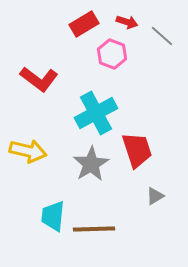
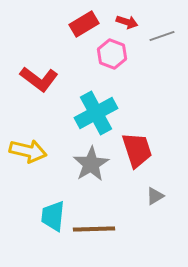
gray line: rotated 60 degrees counterclockwise
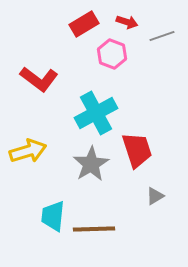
yellow arrow: rotated 30 degrees counterclockwise
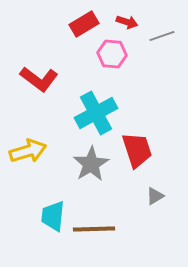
pink hexagon: rotated 16 degrees counterclockwise
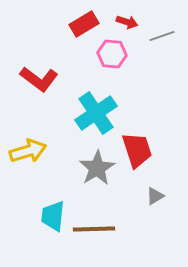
cyan cross: rotated 6 degrees counterclockwise
gray star: moved 6 px right, 4 px down
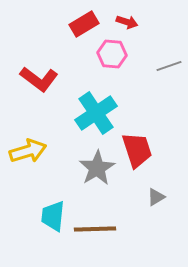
gray line: moved 7 px right, 30 px down
gray triangle: moved 1 px right, 1 px down
brown line: moved 1 px right
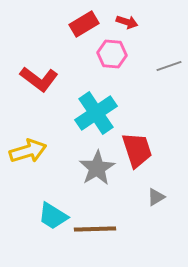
cyan trapezoid: rotated 64 degrees counterclockwise
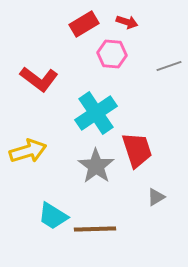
gray star: moved 1 px left, 2 px up; rotated 6 degrees counterclockwise
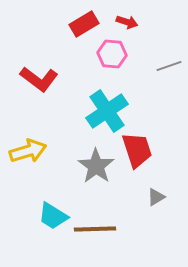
cyan cross: moved 11 px right, 2 px up
